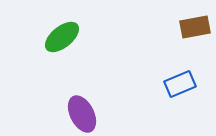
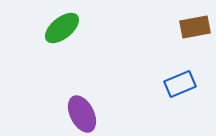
green ellipse: moved 9 px up
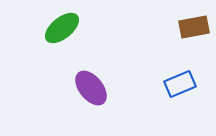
brown rectangle: moved 1 px left
purple ellipse: moved 9 px right, 26 px up; rotated 12 degrees counterclockwise
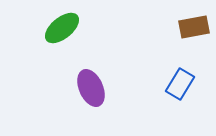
blue rectangle: rotated 36 degrees counterclockwise
purple ellipse: rotated 15 degrees clockwise
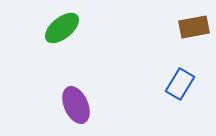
purple ellipse: moved 15 px left, 17 px down
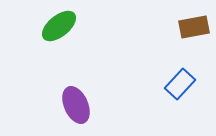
green ellipse: moved 3 px left, 2 px up
blue rectangle: rotated 12 degrees clockwise
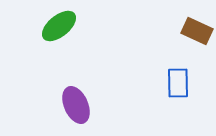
brown rectangle: moved 3 px right, 4 px down; rotated 36 degrees clockwise
blue rectangle: moved 2 px left, 1 px up; rotated 44 degrees counterclockwise
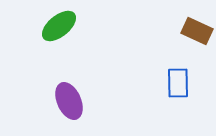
purple ellipse: moved 7 px left, 4 px up
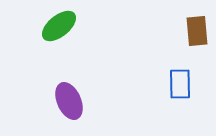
brown rectangle: rotated 60 degrees clockwise
blue rectangle: moved 2 px right, 1 px down
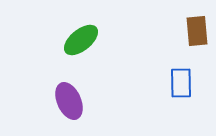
green ellipse: moved 22 px right, 14 px down
blue rectangle: moved 1 px right, 1 px up
